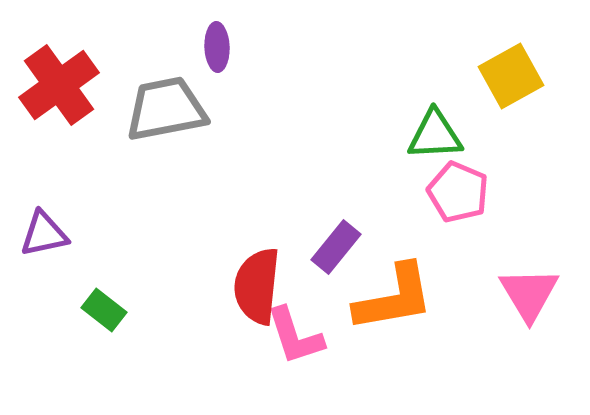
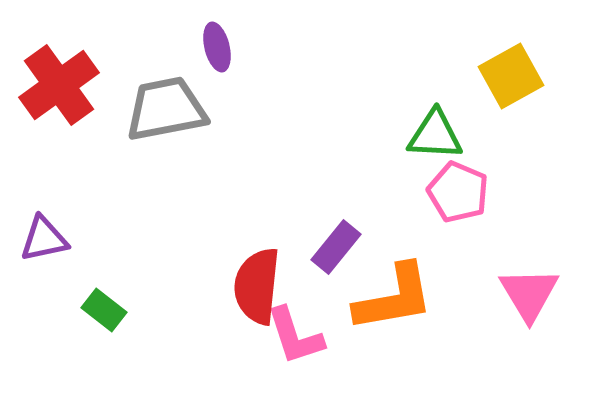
purple ellipse: rotated 12 degrees counterclockwise
green triangle: rotated 6 degrees clockwise
purple triangle: moved 5 px down
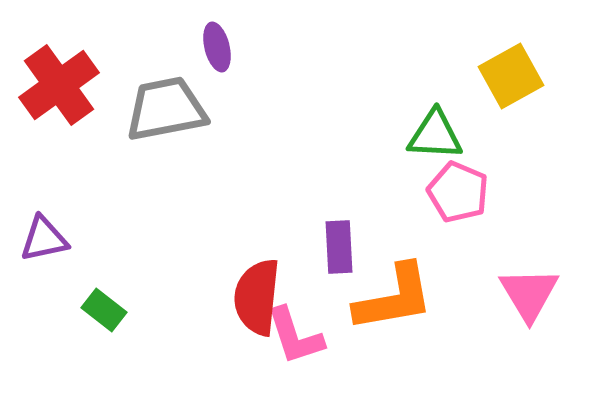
purple rectangle: moved 3 px right; rotated 42 degrees counterclockwise
red semicircle: moved 11 px down
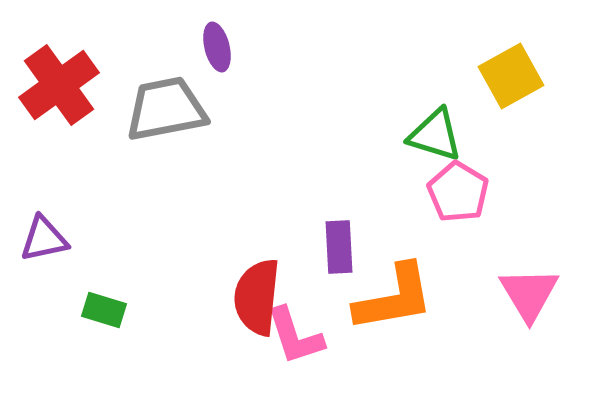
green triangle: rotated 14 degrees clockwise
pink pentagon: rotated 8 degrees clockwise
green rectangle: rotated 21 degrees counterclockwise
